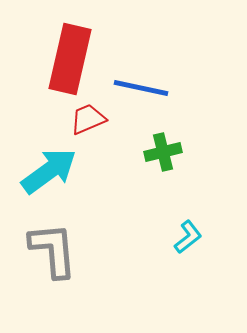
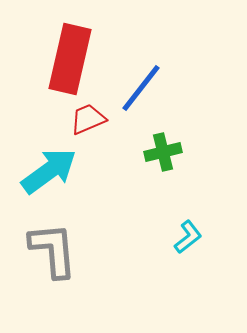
blue line: rotated 64 degrees counterclockwise
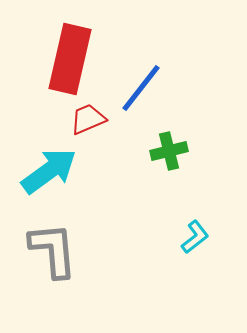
green cross: moved 6 px right, 1 px up
cyan L-shape: moved 7 px right
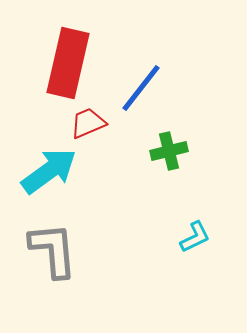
red rectangle: moved 2 px left, 4 px down
red trapezoid: moved 4 px down
cyan L-shape: rotated 12 degrees clockwise
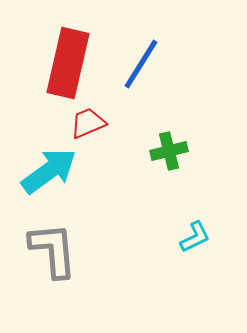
blue line: moved 24 px up; rotated 6 degrees counterclockwise
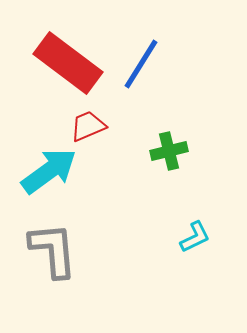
red rectangle: rotated 66 degrees counterclockwise
red trapezoid: moved 3 px down
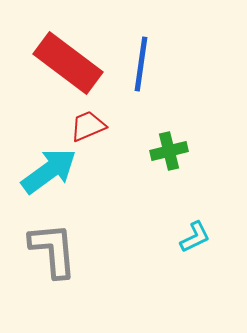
blue line: rotated 24 degrees counterclockwise
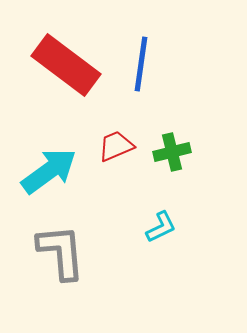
red rectangle: moved 2 px left, 2 px down
red trapezoid: moved 28 px right, 20 px down
green cross: moved 3 px right, 1 px down
cyan L-shape: moved 34 px left, 10 px up
gray L-shape: moved 8 px right, 2 px down
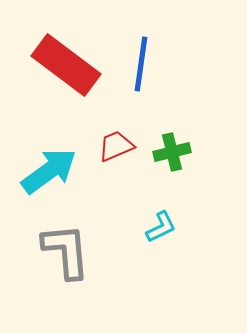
gray L-shape: moved 5 px right, 1 px up
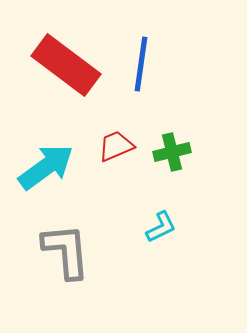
cyan arrow: moved 3 px left, 4 px up
